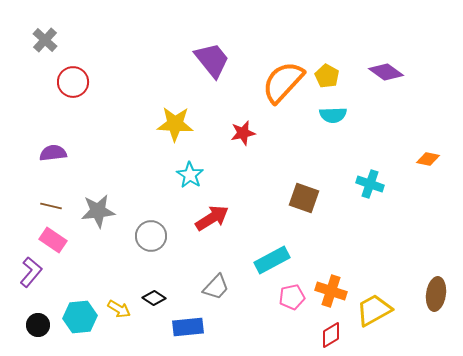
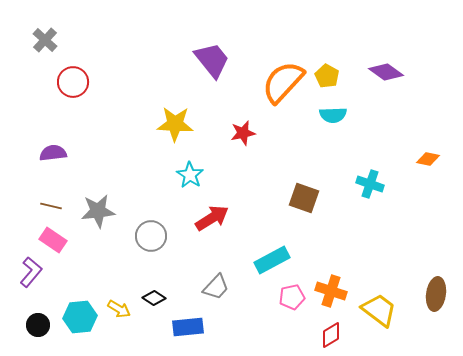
yellow trapezoid: moved 5 px right; rotated 66 degrees clockwise
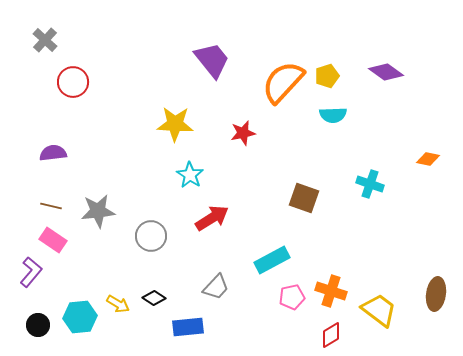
yellow pentagon: rotated 25 degrees clockwise
yellow arrow: moved 1 px left, 5 px up
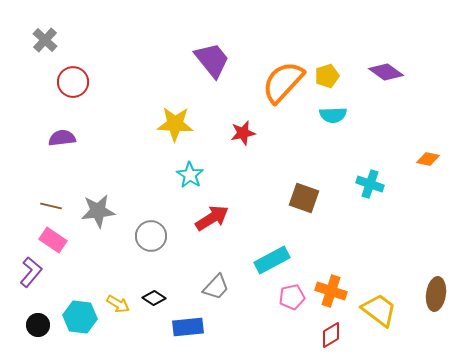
purple semicircle: moved 9 px right, 15 px up
cyan hexagon: rotated 12 degrees clockwise
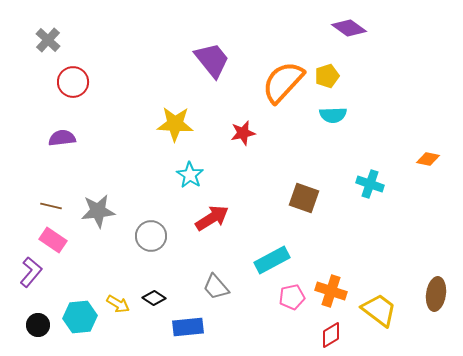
gray cross: moved 3 px right
purple diamond: moved 37 px left, 44 px up
gray trapezoid: rotated 96 degrees clockwise
cyan hexagon: rotated 12 degrees counterclockwise
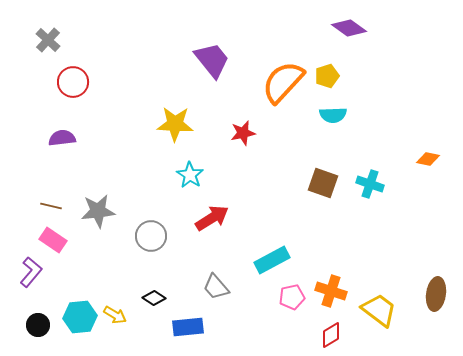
brown square: moved 19 px right, 15 px up
yellow arrow: moved 3 px left, 11 px down
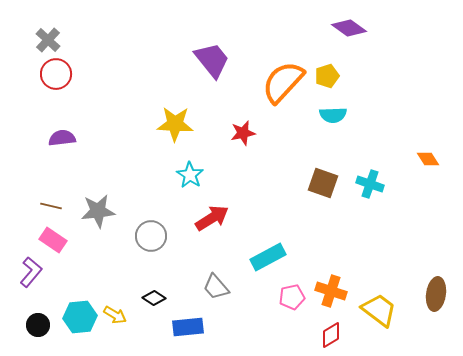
red circle: moved 17 px left, 8 px up
orange diamond: rotated 45 degrees clockwise
cyan rectangle: moved 4 px left, 3 px up
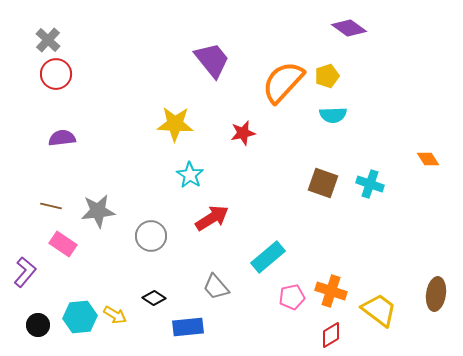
pink rectangle: moved 10 px right, 4 px down
cyan rectangle: rotated 12 degrees counterclockwise
purple L-shape: moved 6 px left
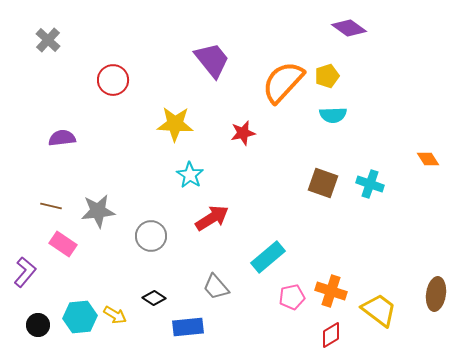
red circle: moved 57 px right, 6 px down
